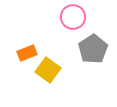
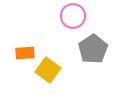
pink circle: moved 1 px up
orange rectangle: moved 2 px left; rotated 18 degrees clockwise
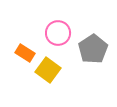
pink circle: moved 15 px left, 17 px down
orange rectangle: rotated 36 degrees clockwise
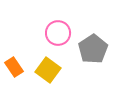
orange rectangle: moved 11 px left, 14 px down; rotated 24 degrees clockwise
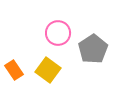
orange rectangle: moved 3 px down
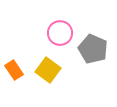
pink circle: moved 2 px right
gray pentagon: rotated 16 degrees counterclockwise
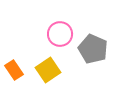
pink circle: moved 1 px down
yellow square: rotated 20 degrees clockwise
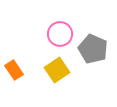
yellow square: moved 9 px right
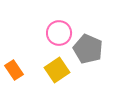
pink circle: moved 1 px left, 1 px up
gray pentagon: moved 5 px left
